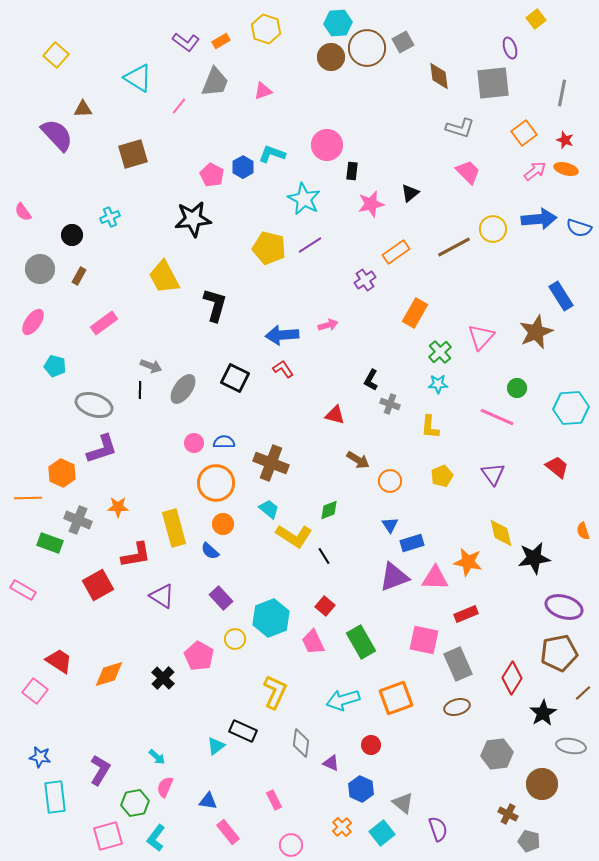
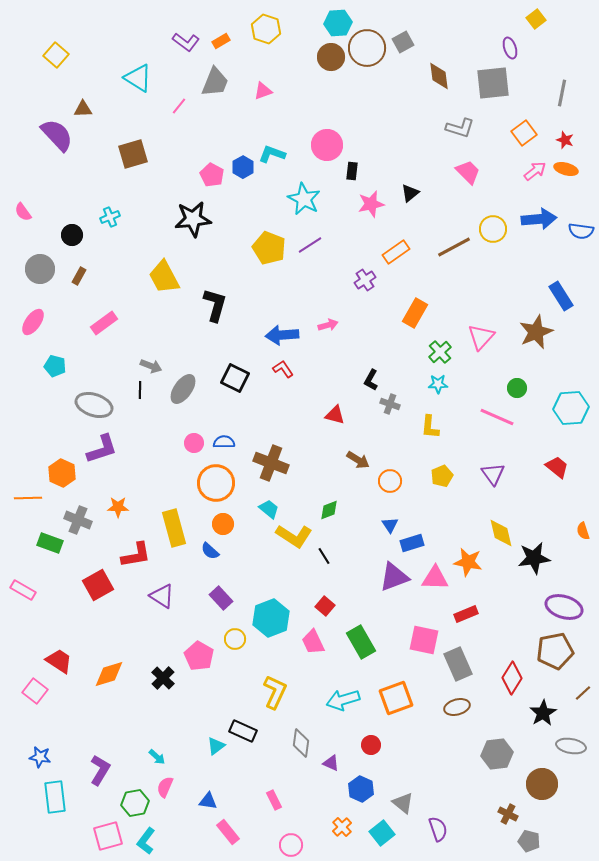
blue semicircle at (579, 228): moved 2 px right, 3 px down; rotated 10 degrees counterclockwise
yellow pentagon at (269, 248): rotated 8 degrees clockwise
brown pentagon at (559, 653): moved 4 px left, 2 px up
cyan L-shape at (156, 838): moved 10 px left, 3 px down
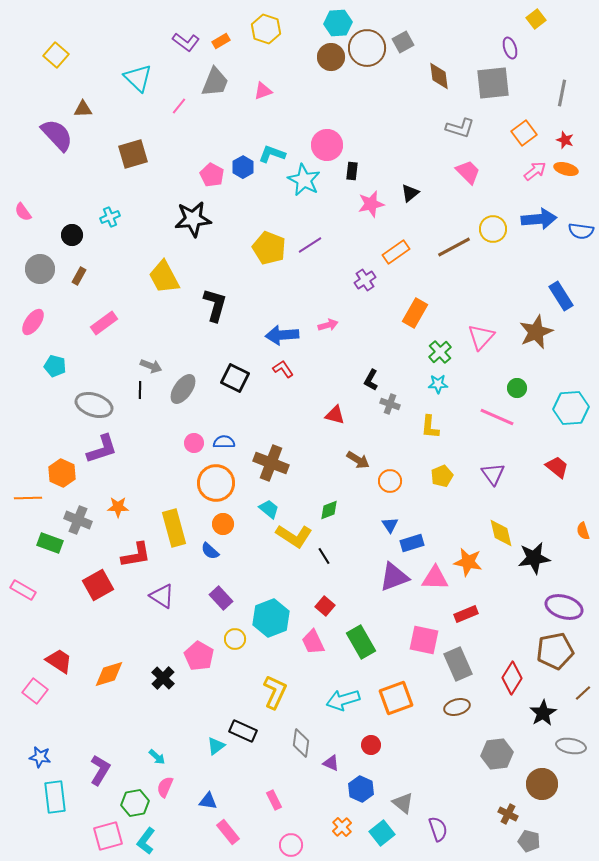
cyan triangle at (138, 78): rotated 12 degrees clockwise
cyan star at (304, 199): moved 19 px up
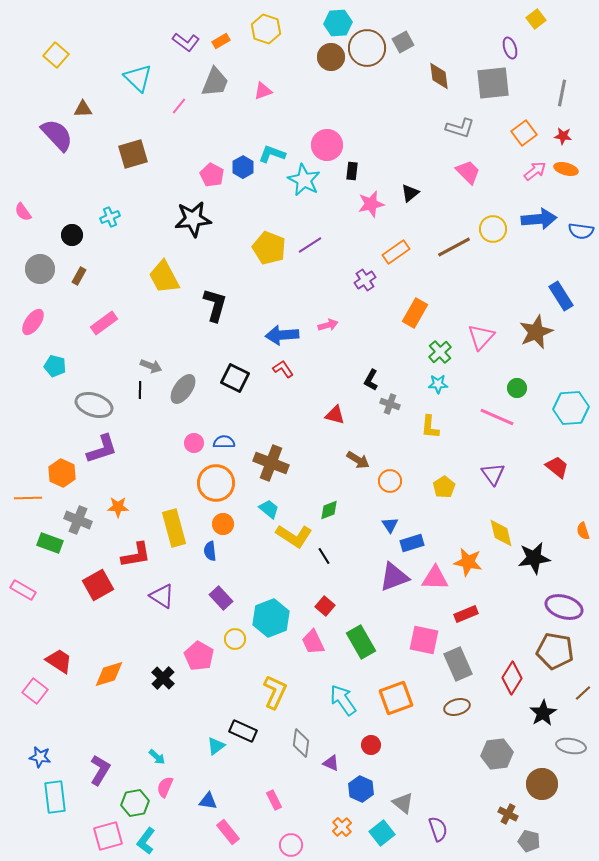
red star at (565, 140): moved 2 px left, 4 px up; rotated 12 degrees counterclockwise
yellow pentagon at (442, 476): moved 2 px right, 11 px down; rotated 10 degrees counterclockwise
blue semicircle at (210, 551): rotated 42 degrees clockwise
brown pentagon at (555, 651): rotated 21 degrees clockwise
cyan arrow at (343, 700): rotated 72 degrees clockwise
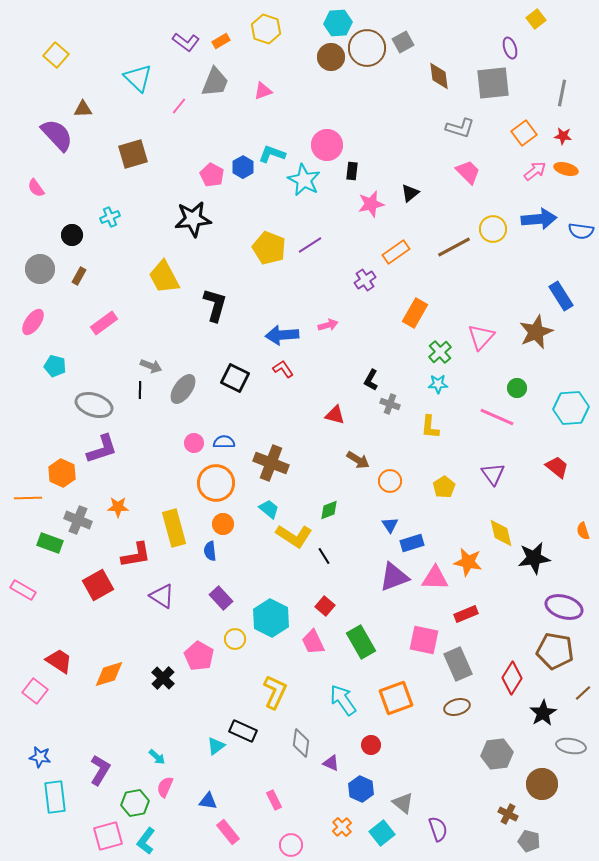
pink semicircle at (23, 212): moved 13 px right, 24 px up
cyan hexagon at (271, 618): rotated 12 degrees counterclockwise
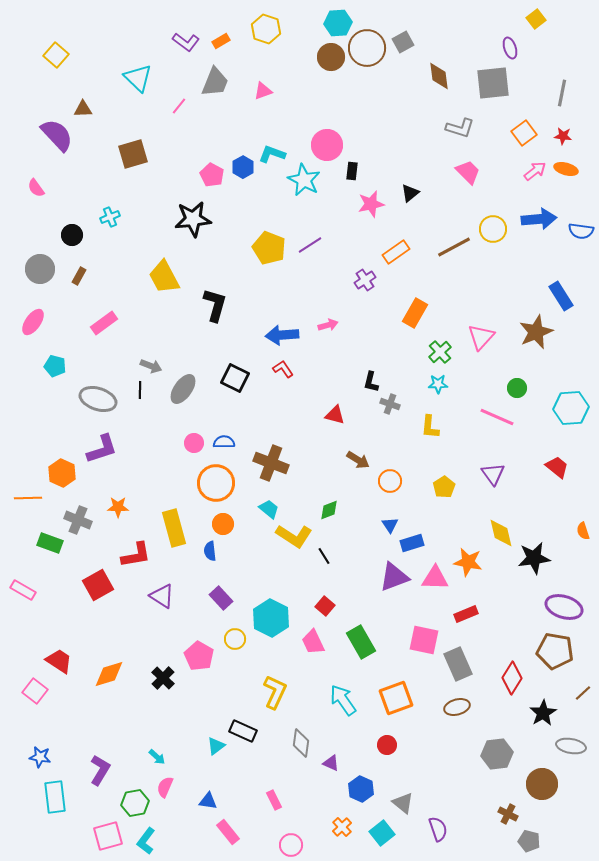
black L-shape at (371, 380): moved 2 px down; rotated 15 degrees counterclockwise
gray ellipse at (94, 405): moved 4 px right, 6 px up
red circle at (371, 745): moved 16 px right
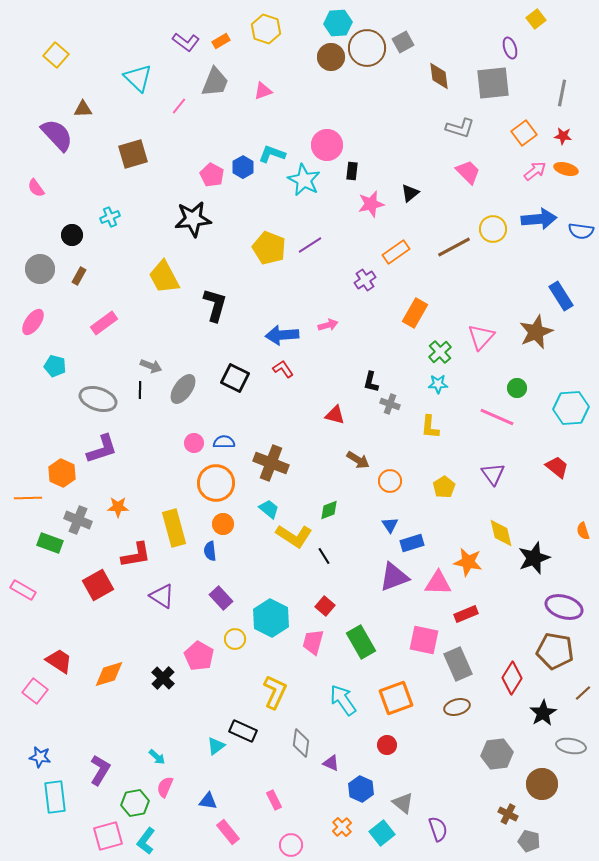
black star at (534, 558): rotated 12 degrees counterclockwise
pink triangle at (435, 578): moved 3 px right, 5 px down
pink trapezoid at (313, 642): rotated 40 degrees clockwise
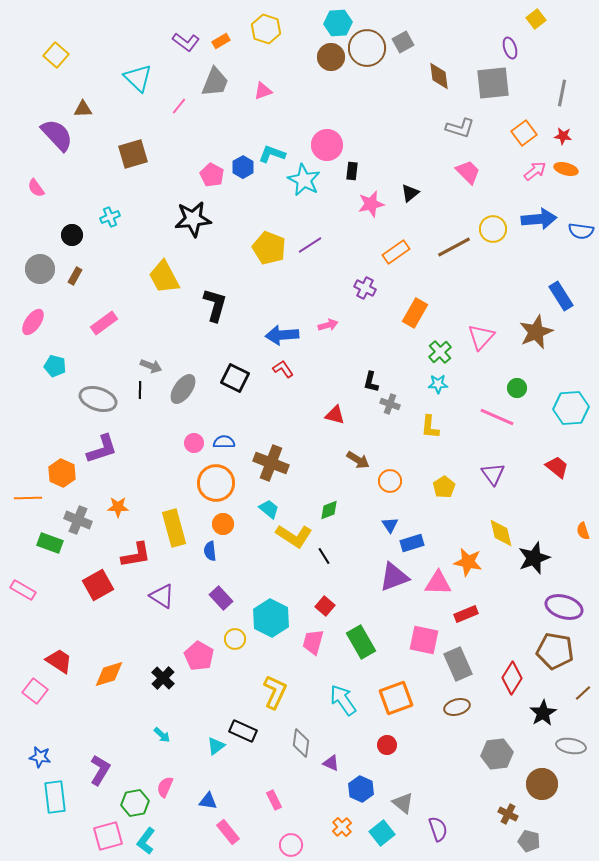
brown rectangle at (79, 276): moved 4 px left
purple cross at (365, 280): moved 8 px down; rotated 30 degrees counterclockwise
cyan arrow at (157, 757): moved 5 px right, 22 px up
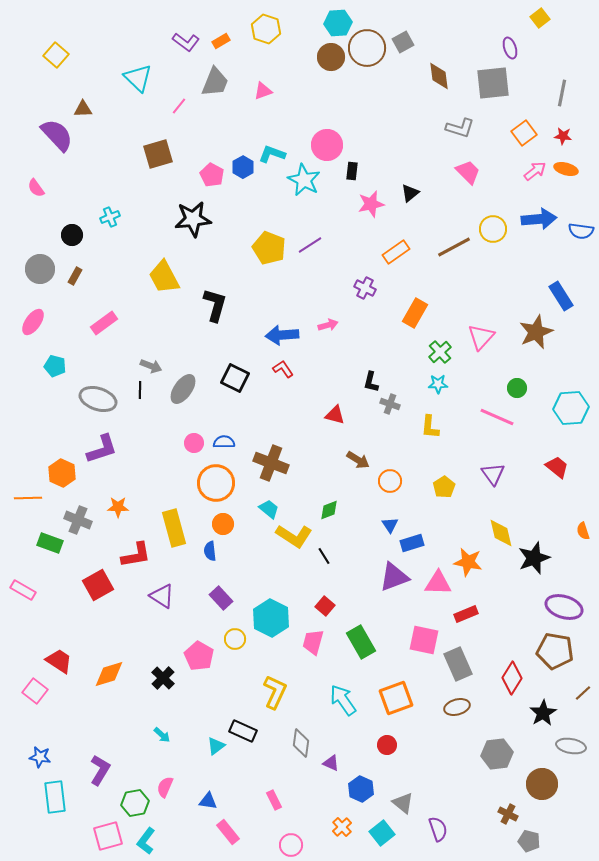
yellow square at (536, 19): moved 4 px right, 1 px up
brown square at (133, 154): moved 25 px right
